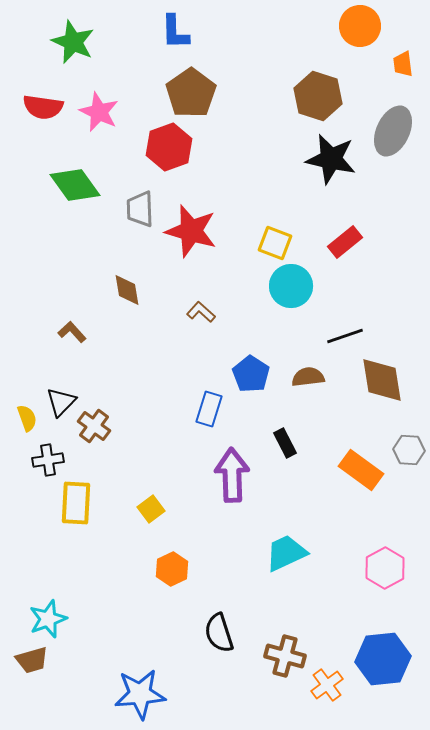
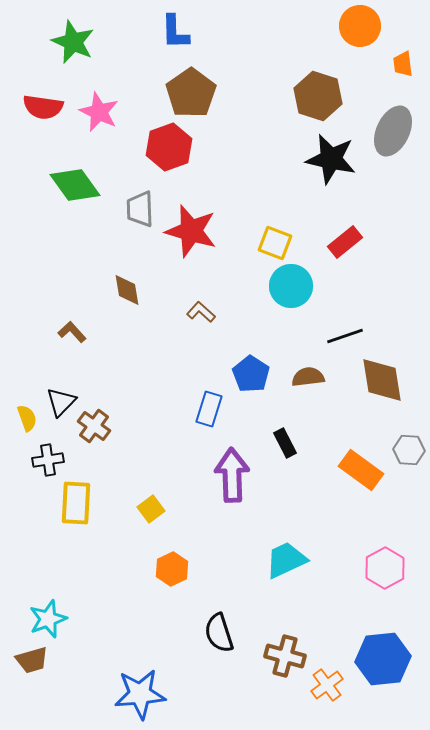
cyan trapezoid at (286, 553): moved 7 px down
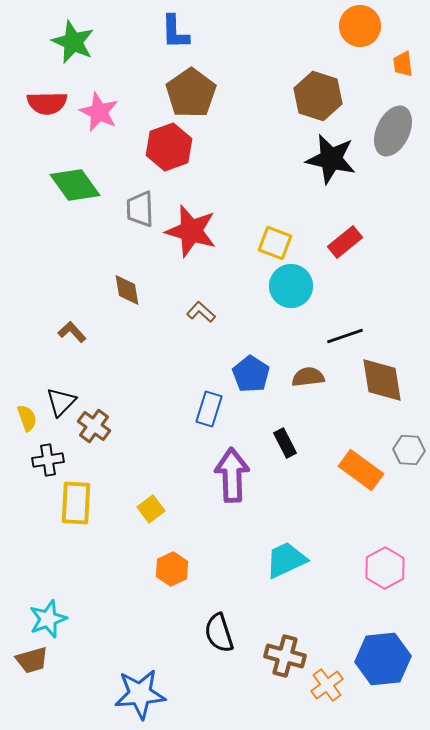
red semicircle at (43, 107): moved 4 px right, 4 px up; rotated 9 degrees counterclockwise
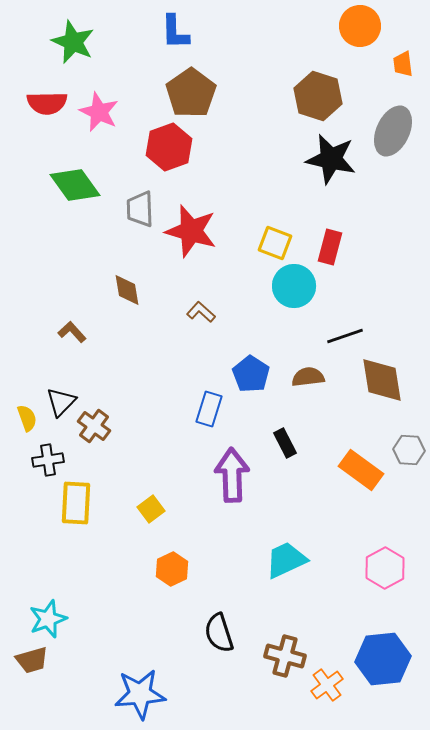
red rectangle at (345, 242): moved 15 px left, 5 px down; rotated 36 degrees counterclockwise
cyan circle at (291, 286): moved 3 px right
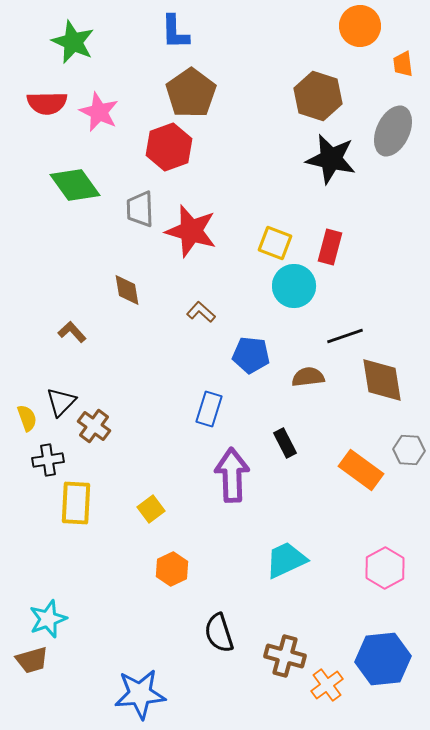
blue pentagon at (251, 374): moved 19 px up; rotated 27 degrees counterclockwise
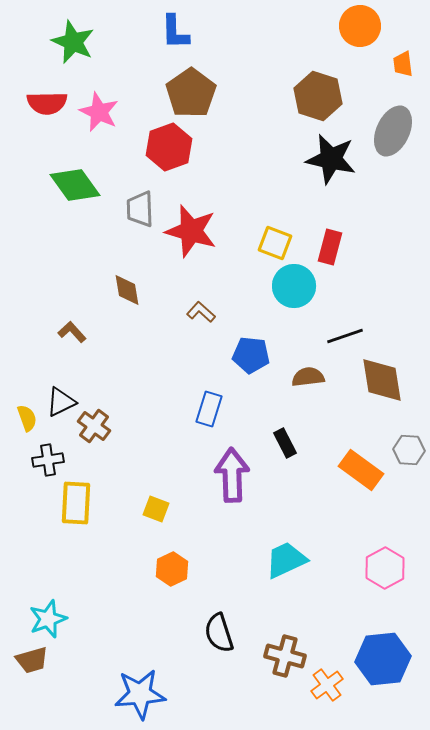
black triangle at (61, 402): rotated 20 degrees clockwise
yellow square at (151, 509): moved 5 px right; rotated 32 degrees counterclockwise
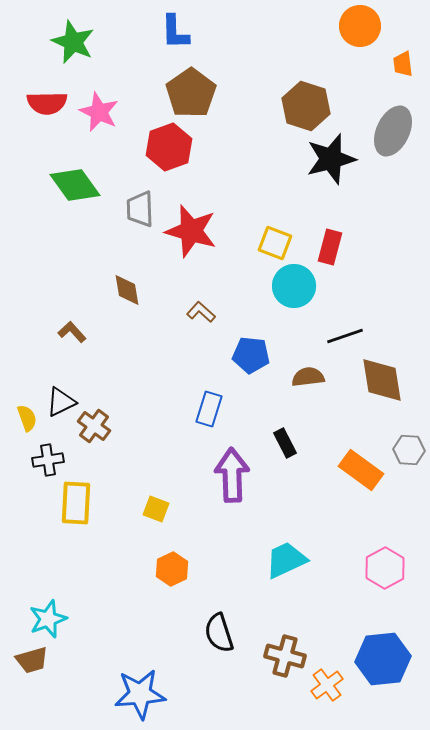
brown hexagon at (318, 96): moved 12 px left, 10 px down
black star at (331, 159): rotated 27 degrees counterclockwise
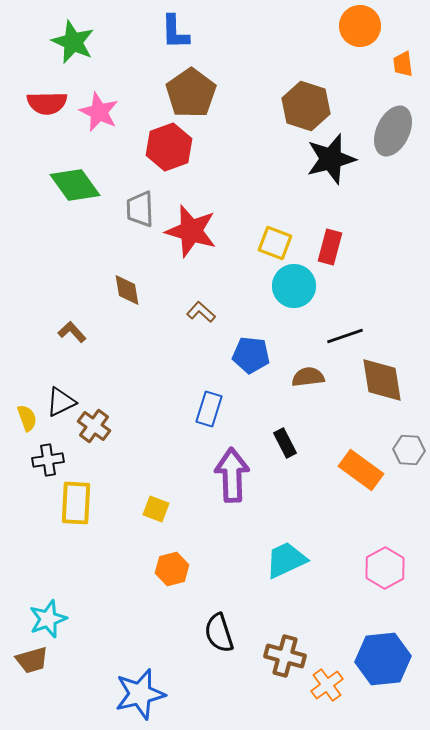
orange hexagon at (172, 569): rotated 12 degrees clockwise
blue star at (140, 694): rotated 9 degrees counterclockwise
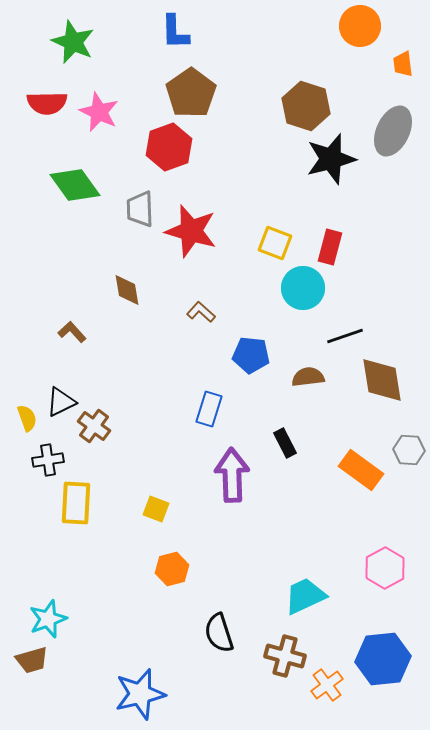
cyan circle at (294, 286): moved 9 px right, 2 px down
cyan trapezoid at (286, 560): moved 19 px right, 36 px down
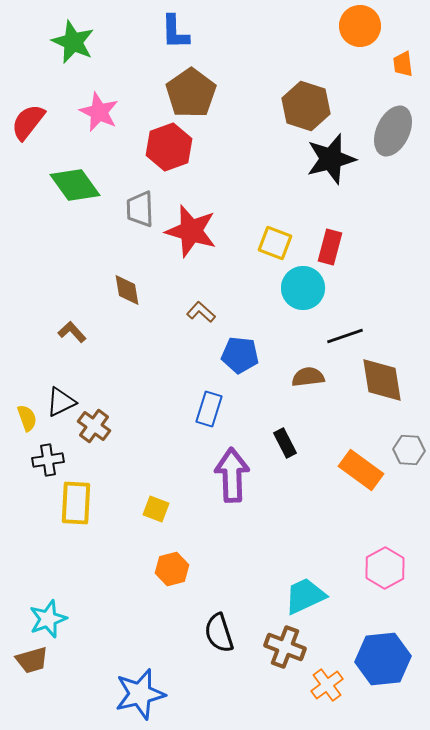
red semicircle at (47, 103): moved 19 px left, 19 px down; rotated 129 degrees clockwise
blue pentagon at (251, 355): moved 11 px left
brown cross at (285, 656): moved 9 px up; rotated 6 degrees clockwise
